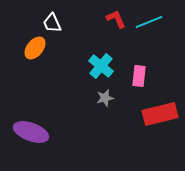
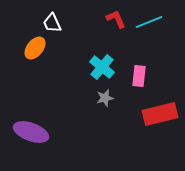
cyan cross: moved 1 px right, 1 px down
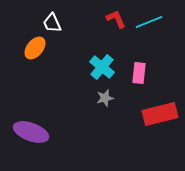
pink rectangle: moved 3 px up
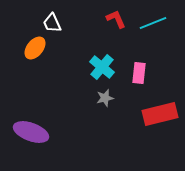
cyan line: moved 4 px right, 1 px down
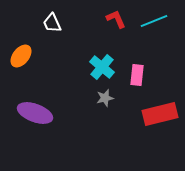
cyan line: moved 1 px right, 2 px up
orange ellipse: moved 14 px left, 8 px down
pink rectangle: moved 2 px left, 2 px down
purple ellipse: moved 4 px right, 19 px up
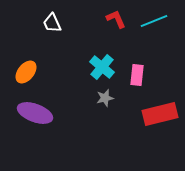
orange ellipse: moved 5 px right, 16 px down
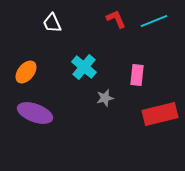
cyan cross: moved 18 px left
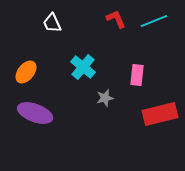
cyan cross: moved 1 px left
